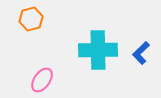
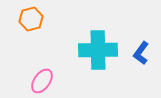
blue L-shape: rotated 10 degrees counterclockwise
pink ellipse: moved 1 px down
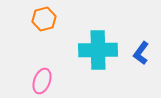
orange hexagon: moved 13 px right
pink ellipse: rotated 15 degrees counterclockwise
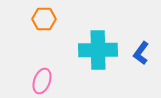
orange hexagon: rotated 15 degrees clockwise
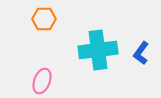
cyan cross: rotated 6 degrees counterclockwise
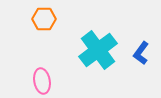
cyan cross: rotated 30 degrees counterclockwise
pink ellipse: rotated 30 degrees counterclockwise
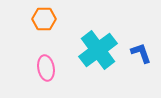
blue L-shape: rotated 125 degrees clockwise
pink ellipse: moved 4 px right, 13 px up
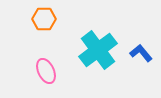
blue L-shape: rotated 20 degrees counterclockwise
pink ellipse: moved 3 px down; rotated 15 degrees counterclockwise
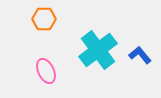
blue L-shape: moved 1 px left, 2 px down
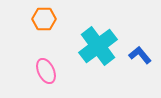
cyan cross: moved 4 px up
